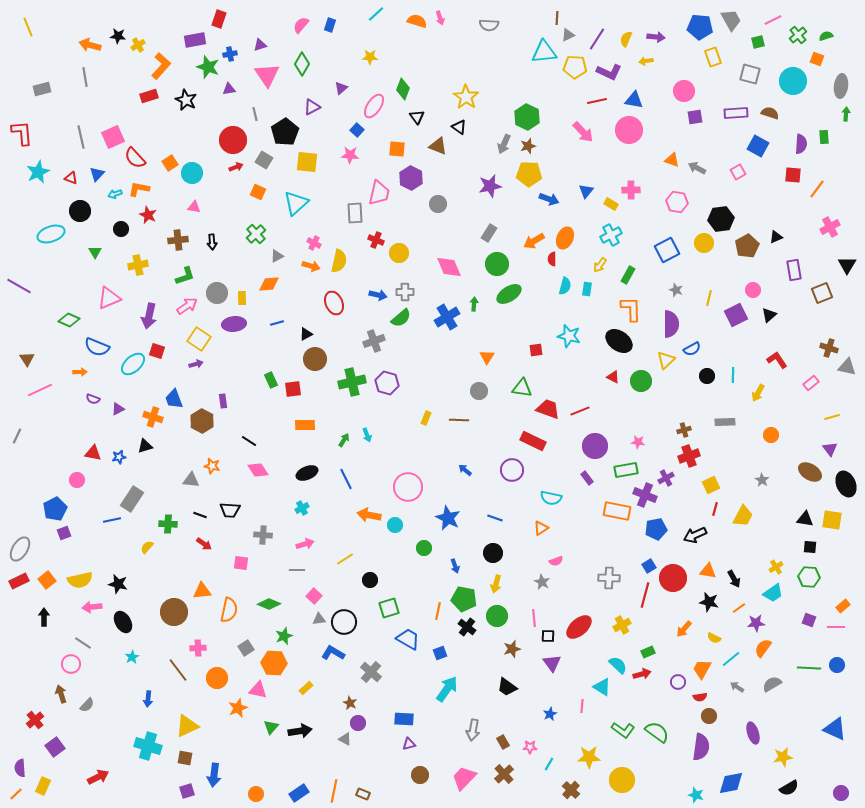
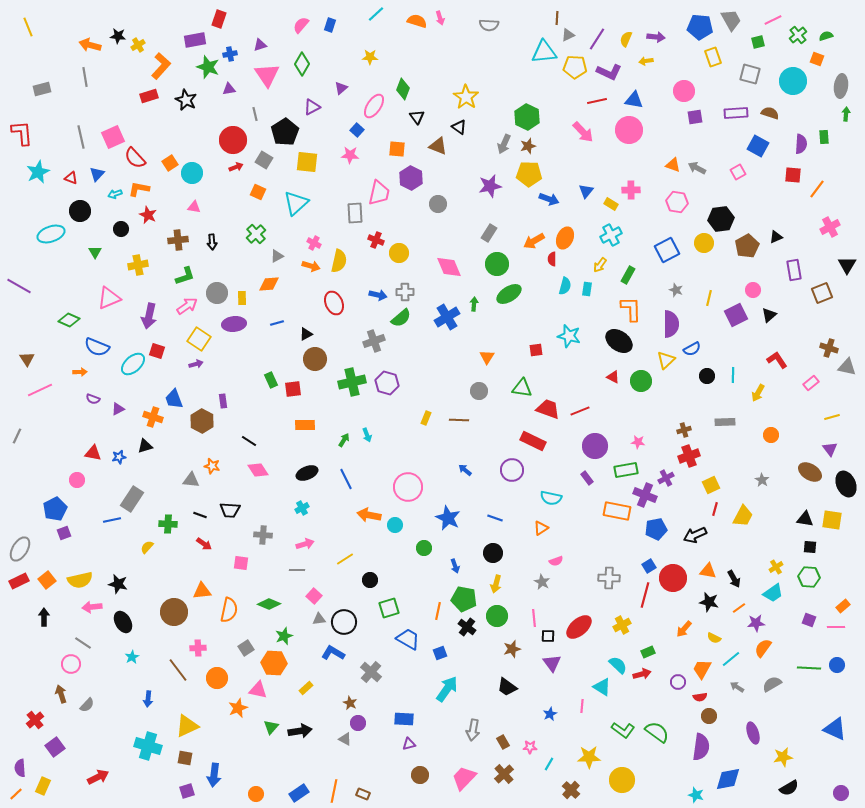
orange triangle at (672, 160): moved 1 px right, 5 px down
blue diamond at (731, 783): moved 3 px left, 4 px up
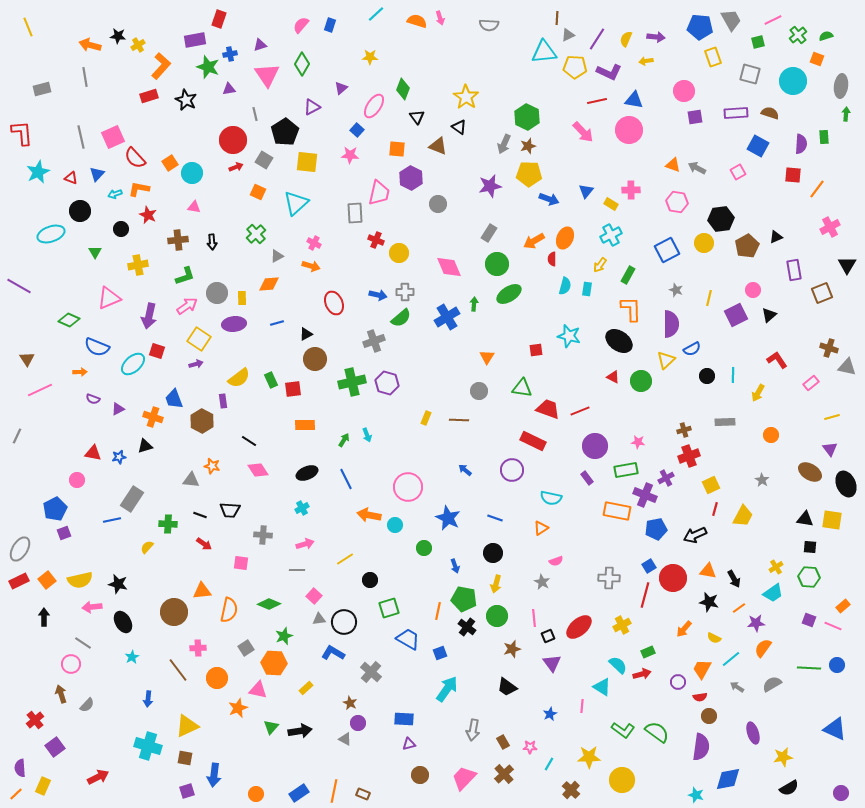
yellow semicircle at (339, 261): moved 100 px left, 117 px down; rotated 40 degrees clockwise
pink line at (836, 627): moved 3 px left, 1 px up; rotated 24 degrees clockwise
black square at (548, 636): rotated 24 degrees counterclockwise
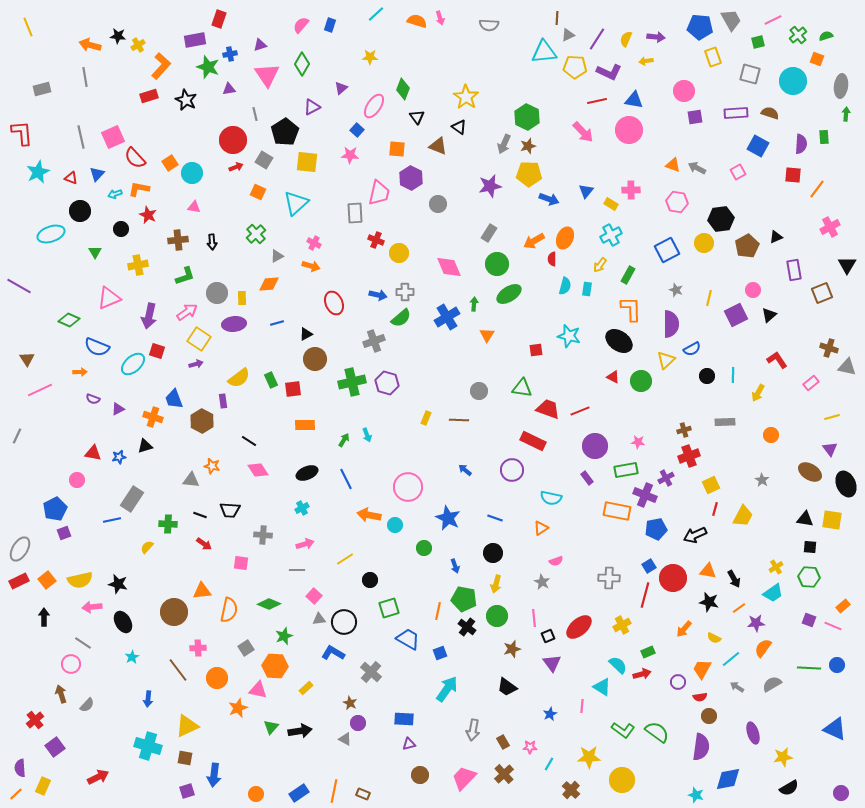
pink arrow at (187, 306): moved 6 px down
orange triangle at (487, 357): moved 22 px up
orange hexagon at (274, 663): moved 1 px right, 3 px down
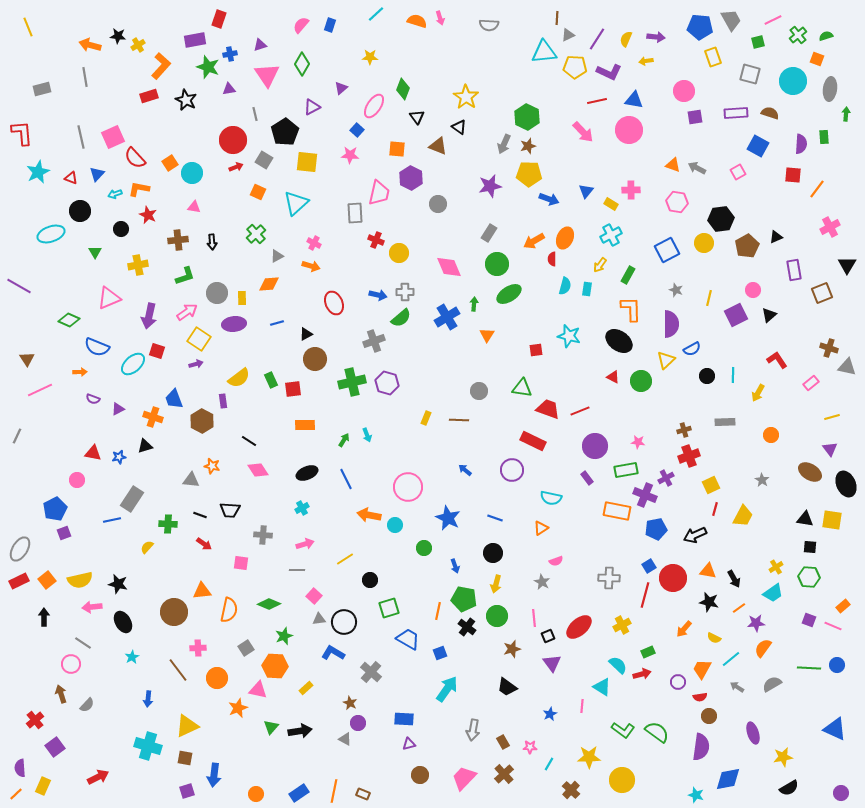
gray ellipse at (841, 86): moved 11 px left, 3 px down
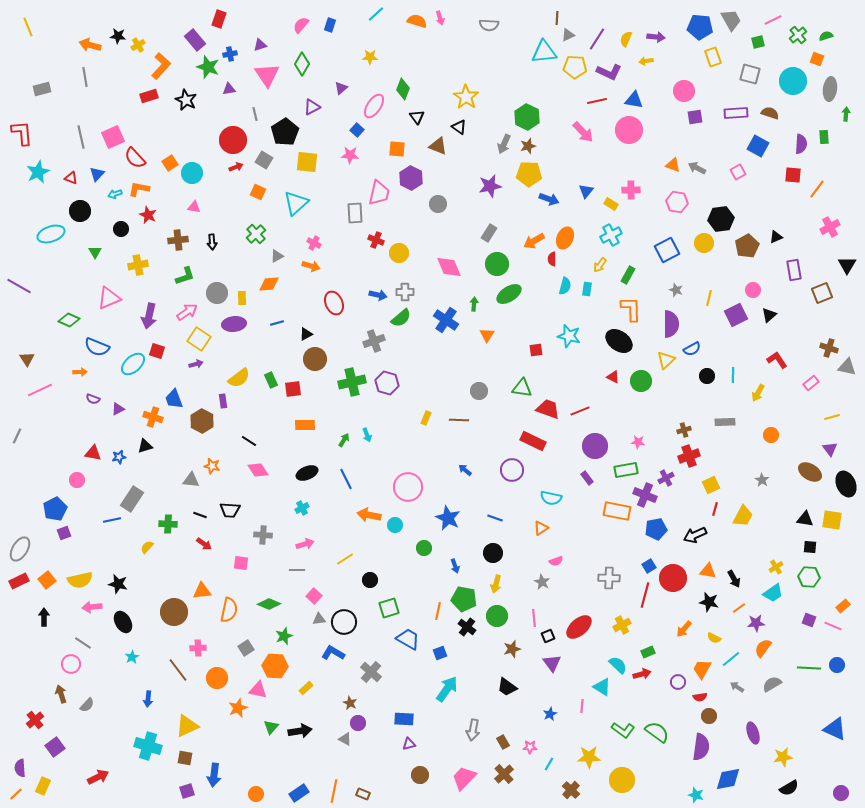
purple rectangle at (195, 40): rotated 60 degrees clockwise
blue cross at (447, 317): moved 1 px left, 3 px down; rotated 25 degrees counterclockwise
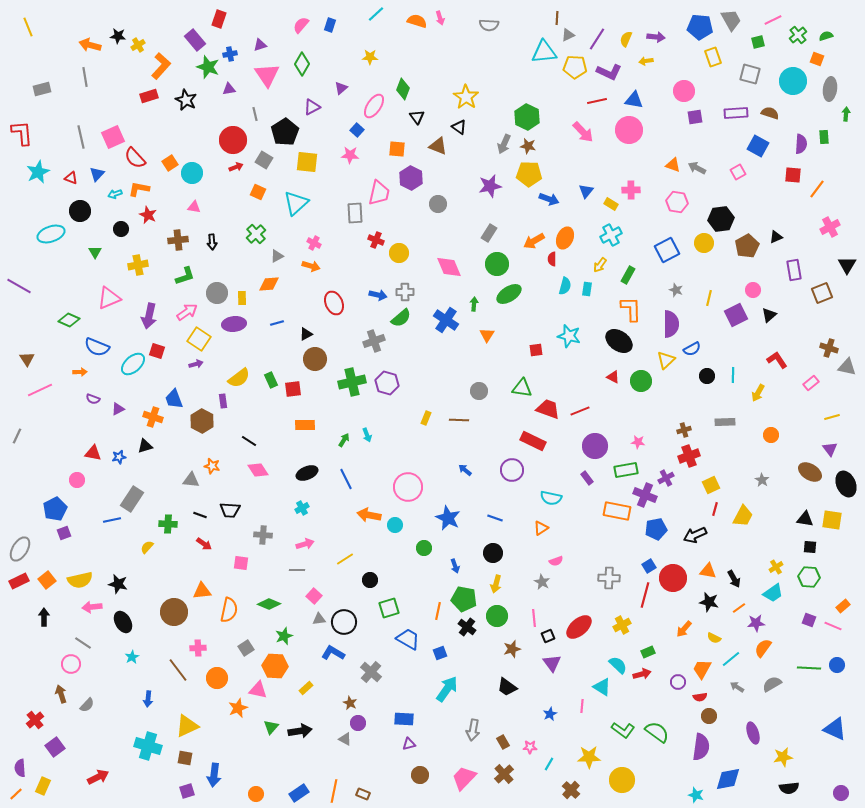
brown star at (528, 146): rotated 28 degrees clockwise
black semicircle at (789, 788): rotated 24 degrees clockwise
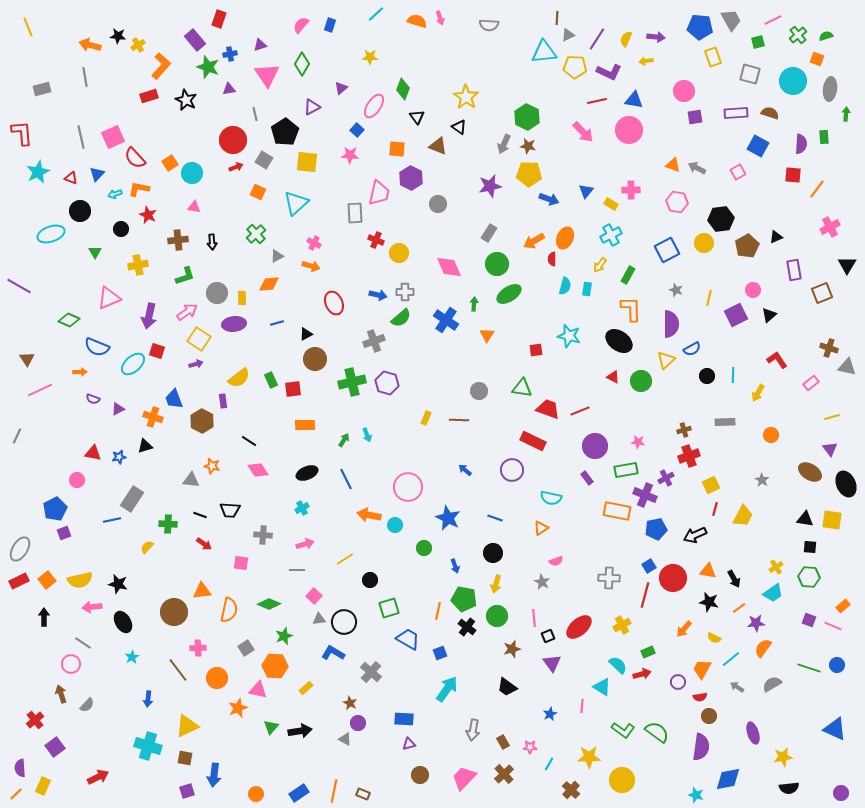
green line at (809, 668): rotated 15 degrees clockwise
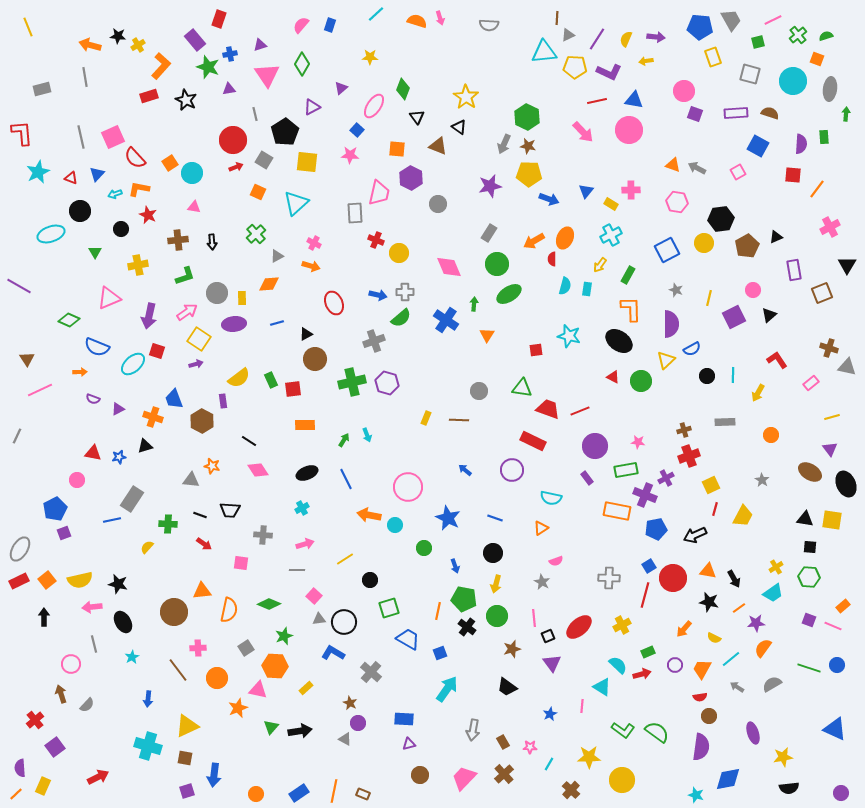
purple square at (695, 117): moved 3 px up; rotated 28 degrees clockwise
purple square at (736, 315): moved 2 px left, 2 px down
gray line at (83, 643): moved 11 px right, 1 px down; rotated 42 degrees clockwise
purple circle at (678, 682): moved 3 px left, 17 px up
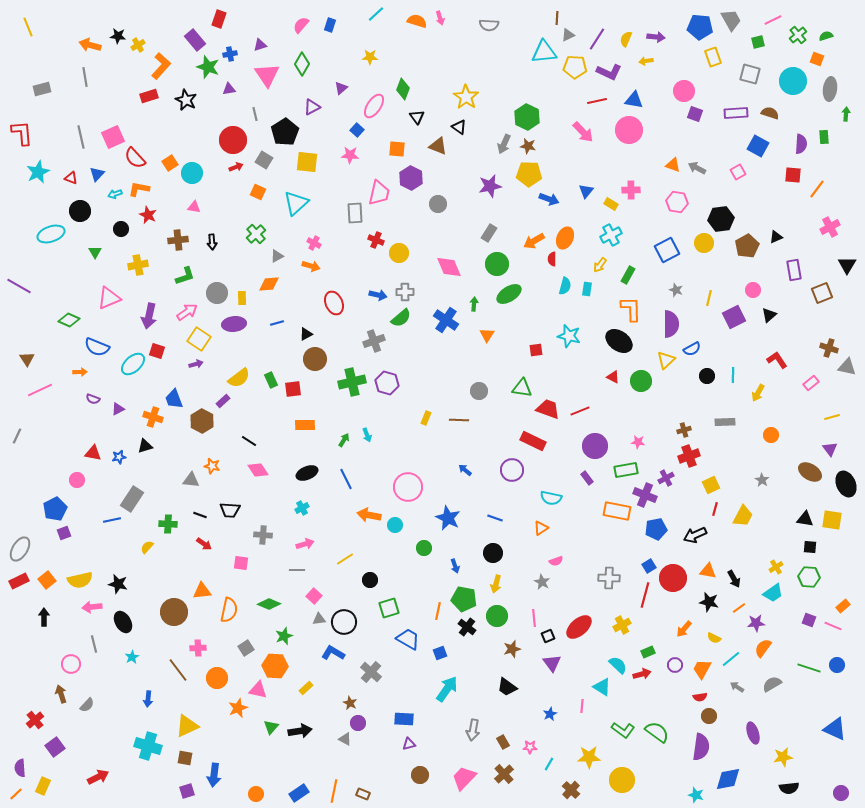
purple rectangle at (223, 401): rotated 56 degrees clockwise
